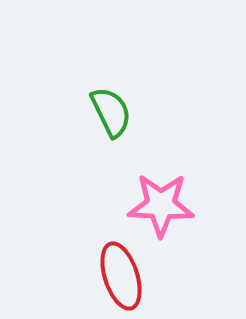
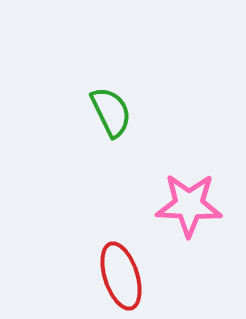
pink star: moved 28 px right
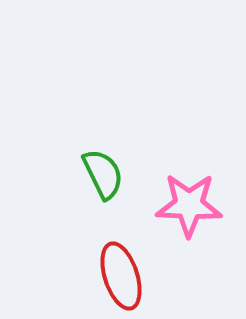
green semicircle: moved 8 px left, 62 px down
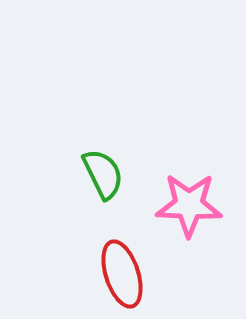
red ellipse: moved 1 px right, 2 px up
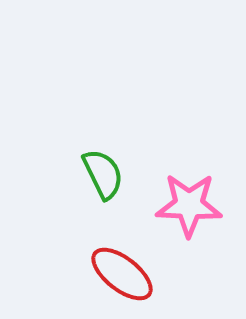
red ellipse: rotated 34 degrees counterclockwise
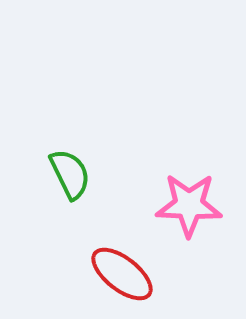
green semicircle: moved 33 px left
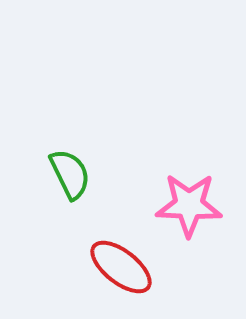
red ellipse: moved 1 px left, 7 px up
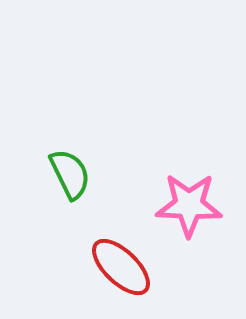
red ellipse: rotated 6 degrees clockwise
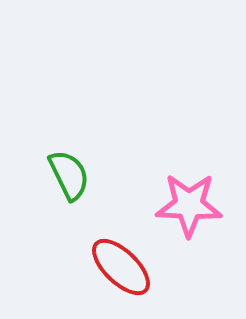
green semicircle: moved 1 px left, 1 px down
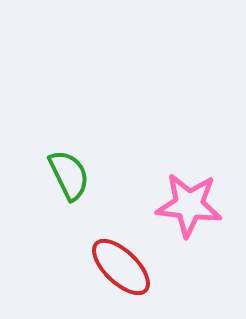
pink star: rotated 4 degrees clockwise
